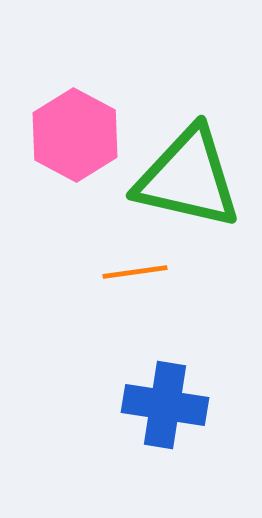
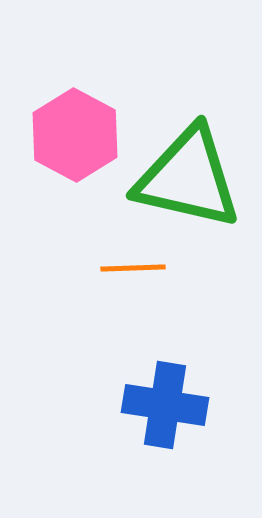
orange line: moved 2 px left, 4 px up; rotated 6 degrees clockwise
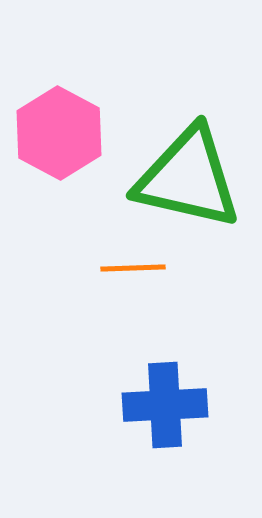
pink hexagon: moved 16 px left, 2 px up
blue cross: rotated 12 degrees counterclockwise
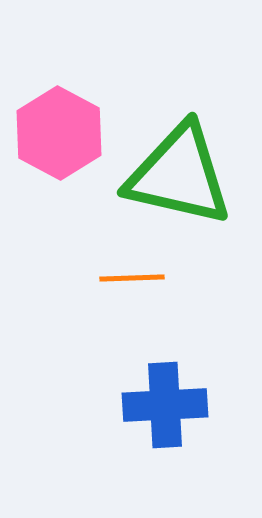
green triangle: moved 9 px left, 3 px up
orange line: moved 1 px left, 10 px down
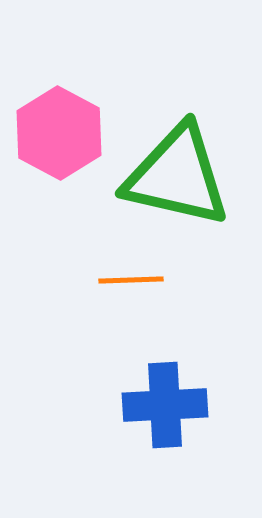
green triangle: moved 2 px left, 1 px down
orange line: moved 1 px left, 2 px down
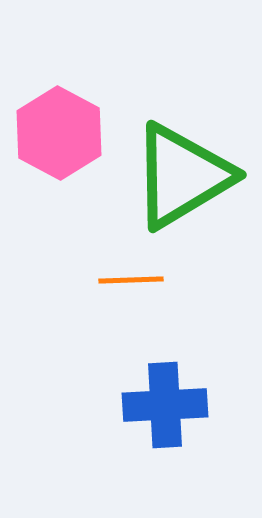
green triangle: moved 5 px right; rotated 44 degrees counterclockwise
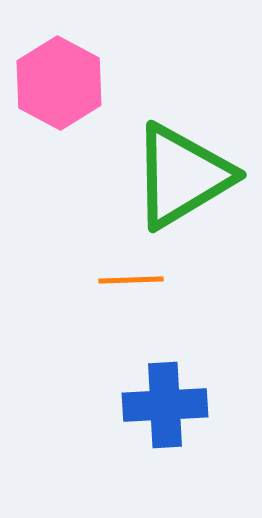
pink hexagon: moved 50 px up
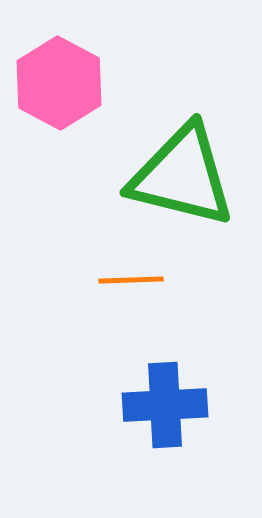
green triangle: rotated 45 degrees clockwise
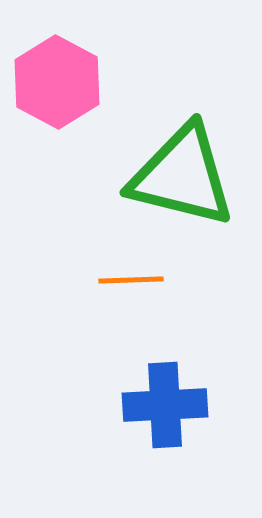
pink hexagon: moved 2 px left, 1 px up
